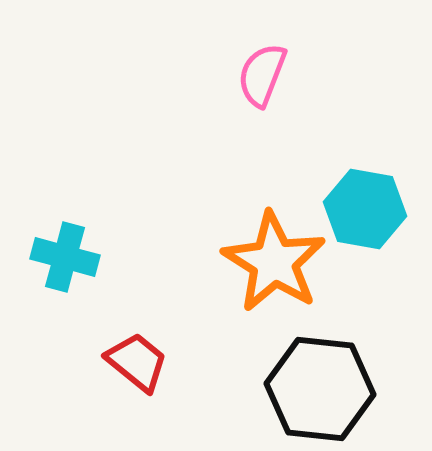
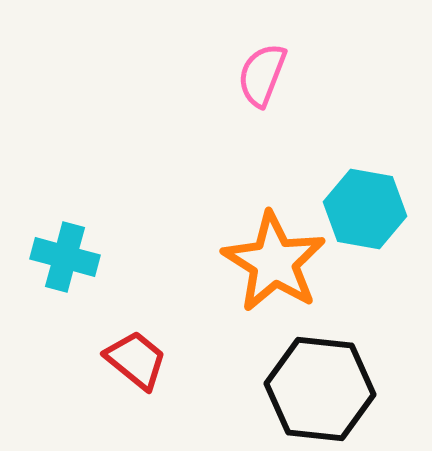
red trapezoid: moved 1 px left, 2 px up
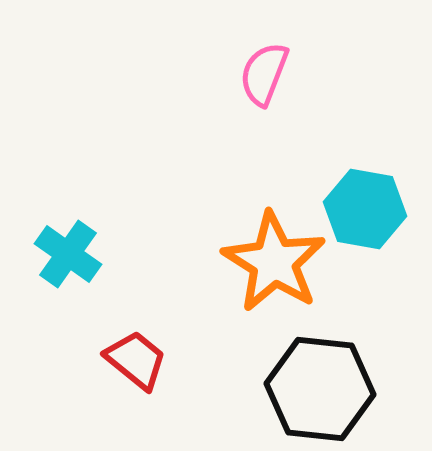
pink semicircle: moved 2 px right, 1 px up
cyan cross: moved 3 px right, 3 px up; rotated 20 degrees clockwise
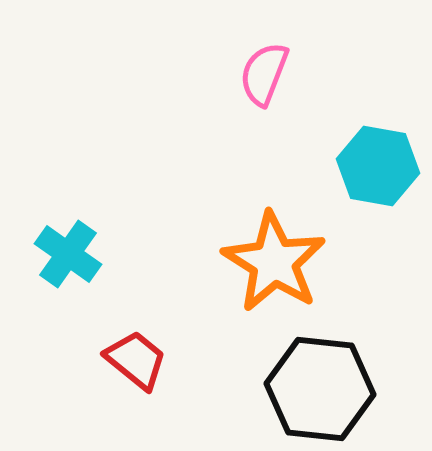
cyan hexagon: moved 13 px right, 43 px up
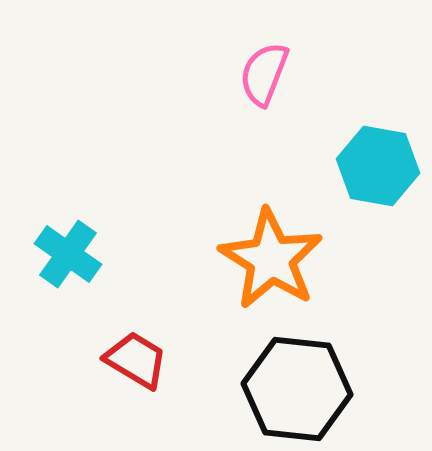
orange star: moved 3 px left, 3 px up
red trapezoid: rotated 8 degrees counterclockwise
black hexagon: moved 23 px left
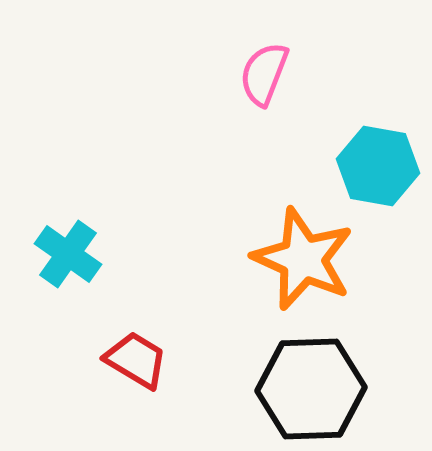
orange star: moved 32 px right; rotated 8 degrees counterclockwise
black hexagon: moved 14 px right; rotated 8 degrees counterclockwise
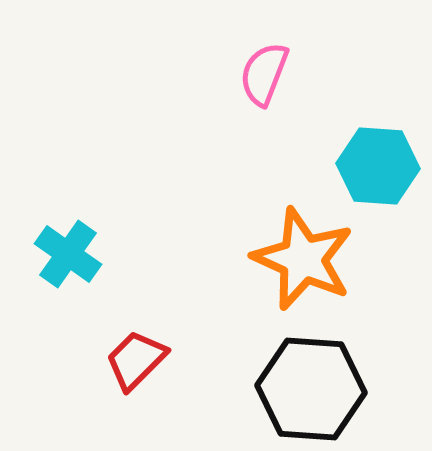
cyan hexagon: rotated 6 degrees counterclockwise
red trapezoid: rotated 76 degrees counterclockwise
black hexagon: rotated 6 degrees clockwise
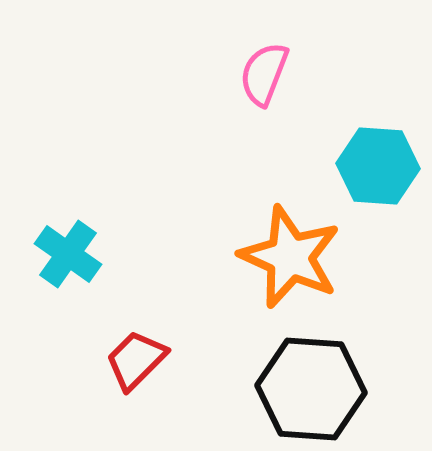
orange star: moved 13 px left, 2 px up
